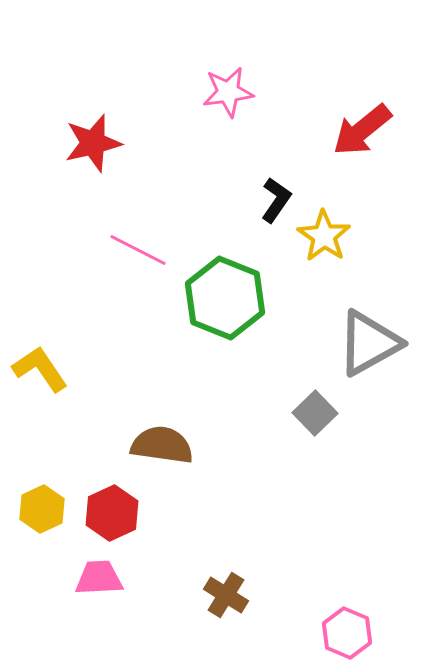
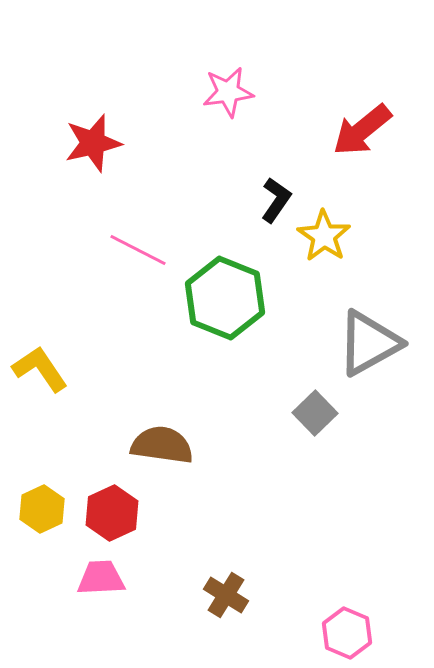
pink trapezoid: moved 2 px right
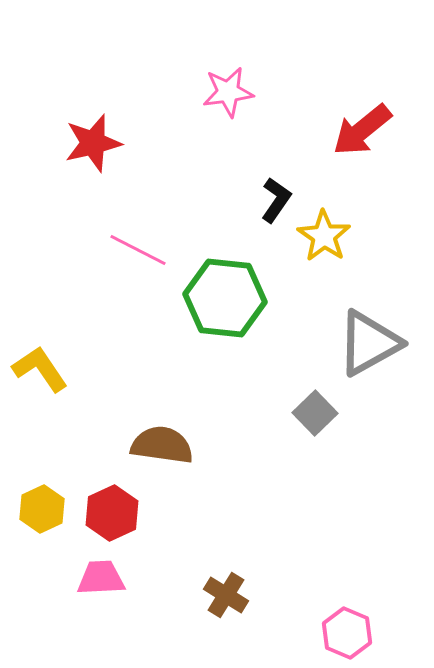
green hexagon: rotated 16 degrees counterclockwise
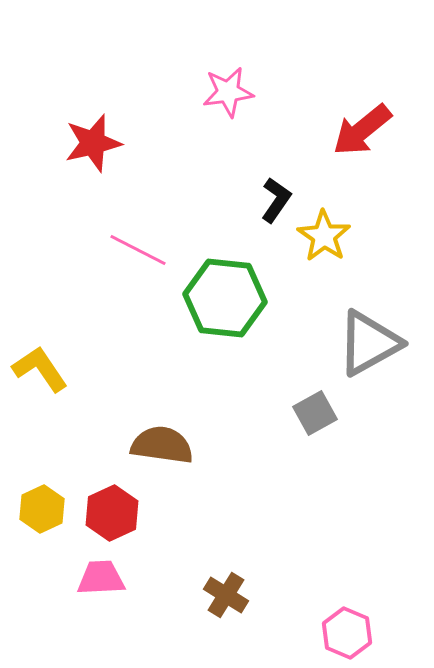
gray square: rotated 15 degrees clockwise
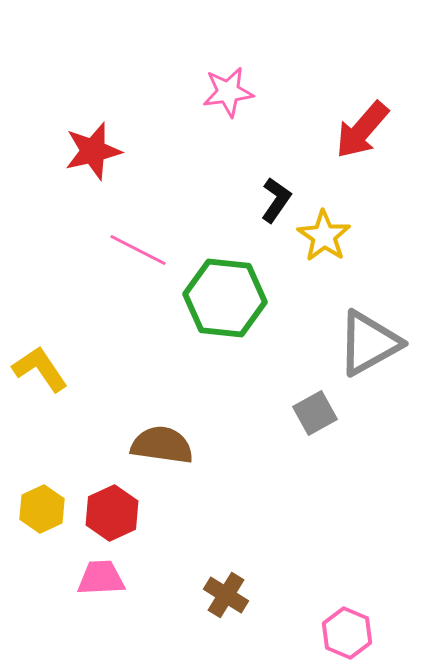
red arrow: rotated 10 degrees counterclockwise
red star: moved 8 px down
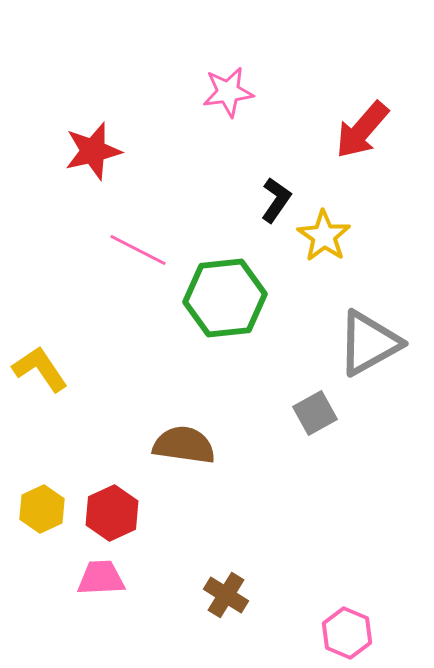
green hexagon: rotated 12 degrees counterclockwise
brown semicircle: moved 22 px right
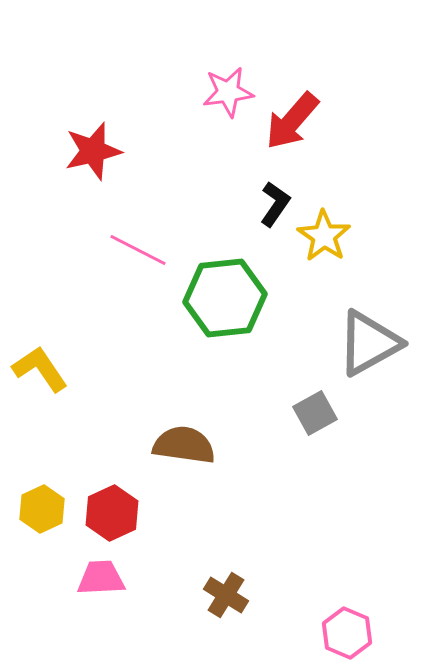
red arrow: moved 70 px left, 9 px up
black L-shape: moved 1 px left, 4 px down
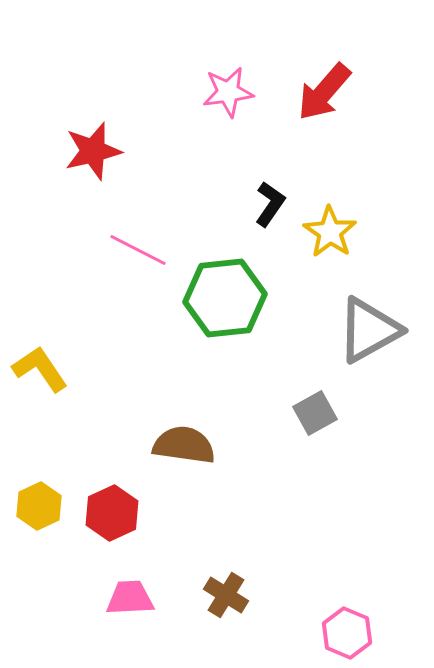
red arrow: moved 32 px right, 29 px up
black L-shape: moved 5 px left
yellow star: moved 6 px right, 4 px up
gray triangle: moved 13 px up
yellow hexagon: moved 3 px left, 3 px up
pink trapezoid: moved 29 px right, 20 px down
